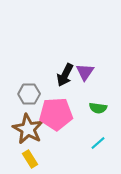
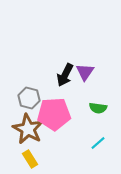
gray hexagon: moved 4 px down; rotated 15 degrees clockwise
pink pentagon: moved 2 px left
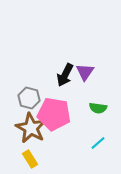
pink pentagon: rotated 12 degrees clockwise
brown star: moved 3 px right, 1 px up
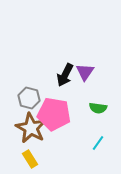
cyan line: rotated 14 degrees counterclockwise
